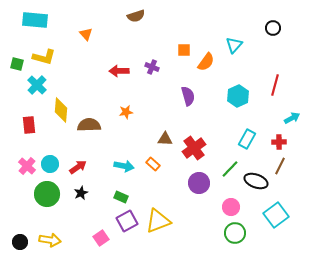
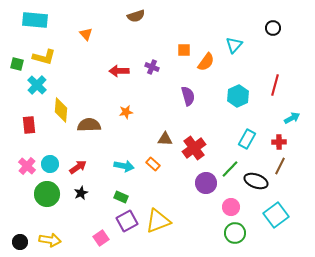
purple circle at (199, 183): moved 7 px right
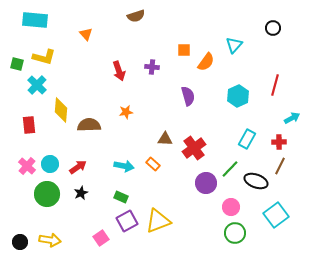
purple cross at (152, 67): rotated 16 degrees counterclockwise
red arrow at (119, 71): rotated 108 degrees counterclockwise
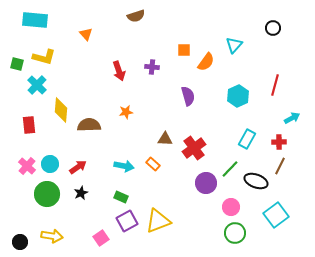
yellow arrow at (50, 240): moved 2 px right, 4 px up
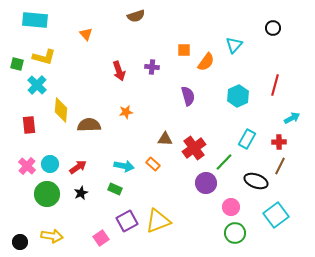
green line at (230, 169): moved 6 px left, 7 px up
green rectangle at (121, 197): moved 6 px left, 8 px up
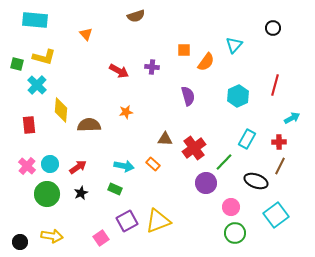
red arrow at (119, 71): rotated 42 degrees counterclockwise
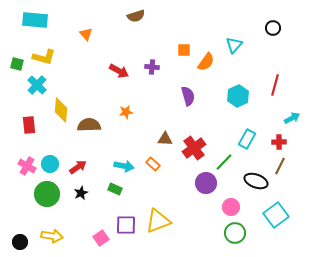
pink cross at (27, 166): rotated 12 degrees counterclockwise
purple square at (127, 221): moved 1 px left, 4 px down; rotated 30 degrees clockwise
